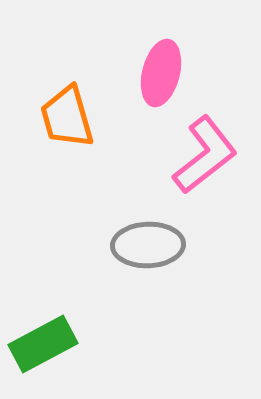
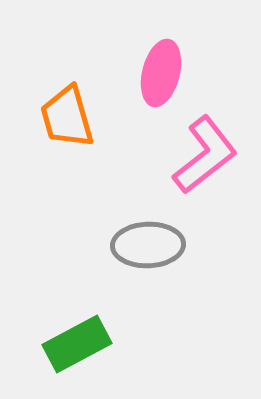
green rectangle: moved 34 px right
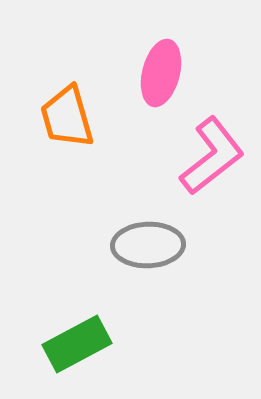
pink L-shape: moved 7 px right, 1 px down
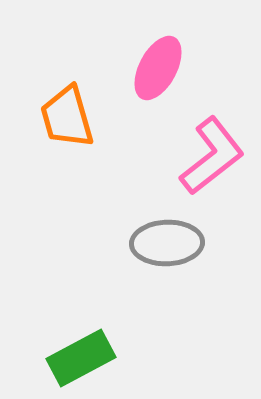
pink ellipse: moved 3 px left, 5 px up; rotated 14 degrees clockwise
gray ellipse: moved 19 px right, 2 px up
green rectangle: moved 4 px right, 14 px down
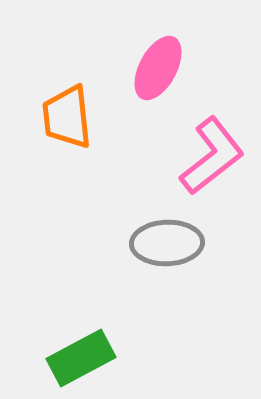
orange trapezoid: rotated 10 degrees clockwise
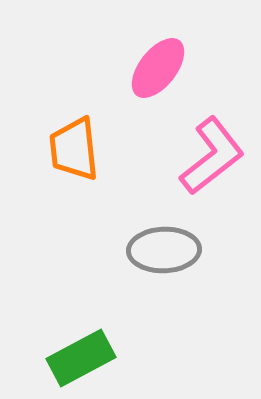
pink ellipse: rotated 10 degrees clockwise
orange trapezoid: moved 7 px right, 32 px down
gray ellipse: moved 3 px left, 7 px down
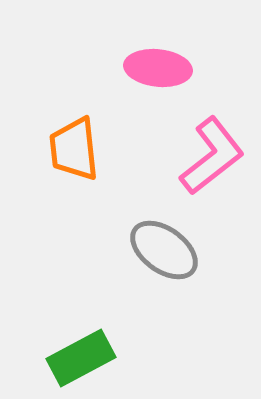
pink ellipse: rotated 58 degrees clockwise
gray ellipse: rotated 38 degrees clockwise
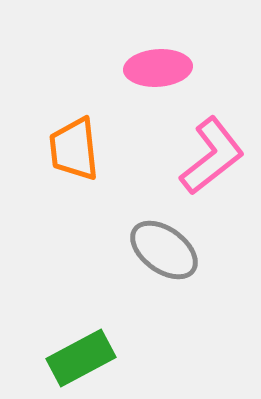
pink ellipse: rotated 10 degrees counterclockwise
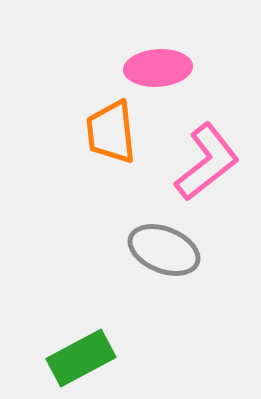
orange trapezoid: moved 37 px right, 17 px up
pink L-shape: moved 5 px left, 6 px down
gray ellipse: rotated 14 degrees counterclockwise
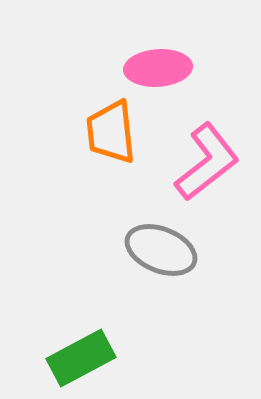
gray ellipse: moved 3 px left
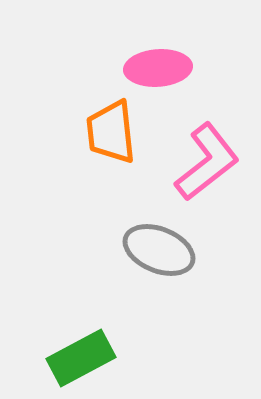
gray ellipse: moved 2 px left
